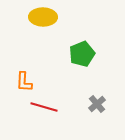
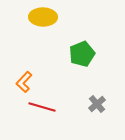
orange L-shape: rotated 40 degrees clockwise
red line: moved 2 px left
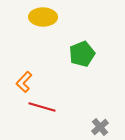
gray cross: moved 3 px right, 23 px down
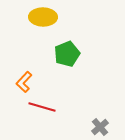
green pentagon: moved 15 px left
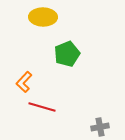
gray cross: rotated 30 degrees clockwise
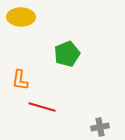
yellow ellipse: moved 22 px left
orange L-shape: moved 4 px left, 2 px up; rotated 35 degrees counterclockwise
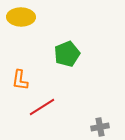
red line: rotated 48 degrees counterclockwise
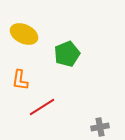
yellow ellipse: moved 3 px right, 17 px down; rotated 24 degrees clockwise
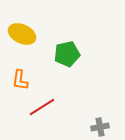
yellow ellipse: moved 2 px left
green pentagon: rotated 10 degrees clockwise
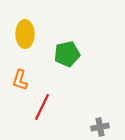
yellow ellipse: moved 3 px right; rotated 64 degrees clockwise
orange L-shape: rotated 10 degrees clockwise
red line: rotated 32 degrees counterclockwise
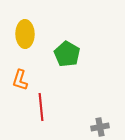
green pentagon: rotated 30 degrees counterclockwise
red line: moved 1 px left; rotated 32 degrees counterclockwise
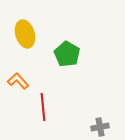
yellow ellipse: rotated 16 degrees counterclockwise
orange L-shape: moved 2 px left, 1 px down; rotated 120 degrees clockwise
red line: moved 2 px right
